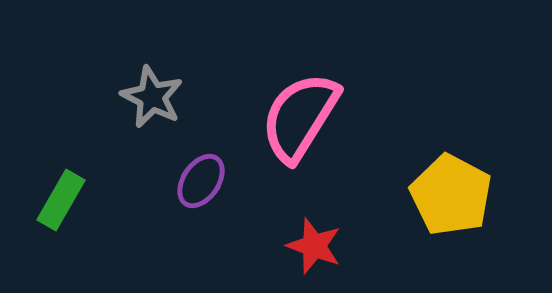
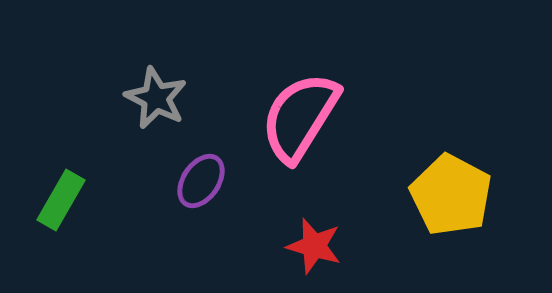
gray star: moved 4 px right, 1 px down
red star: rotated 4 degrees counterclockwise
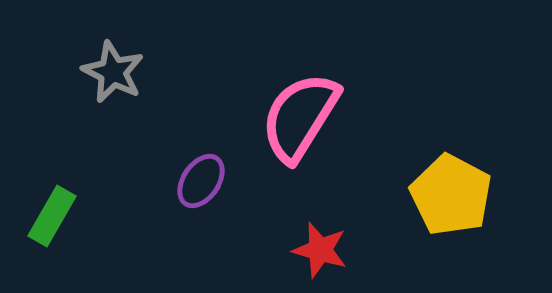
gray star: moved 43 px left, 26 px up
green rectangle: moved 9 px left, 16 px down
red star: moved 6 px right, 4 px down
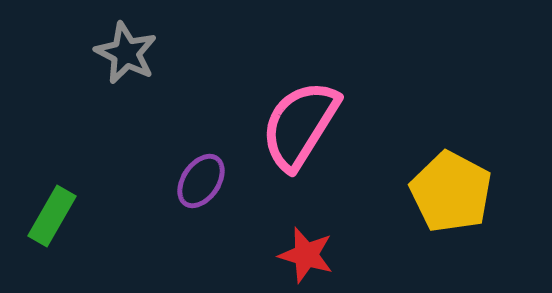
gray star: moved 13 px right, 19 px up
pink semicircle: moved 8 px down
yellow pentagon: moved 3 px up
red star: moved 14 px left, 5 px down
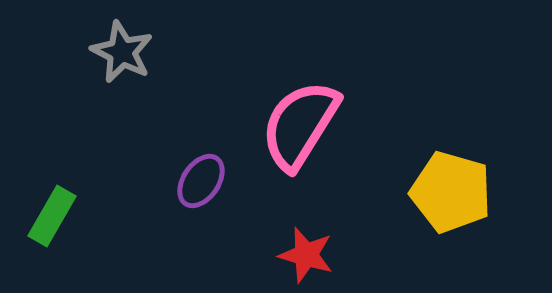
gray star: moved 4 px left, 1 px up
yellow pentagon: rotated 12 degrees counterclockwise
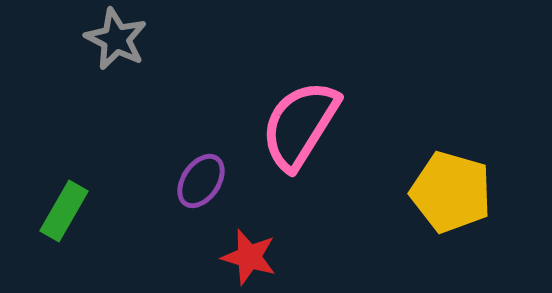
gray star: moved 6 px left, 13 px up
green rectangle: moved 12 px right, 5 px up
red star: moved 57 px left, 2 px down
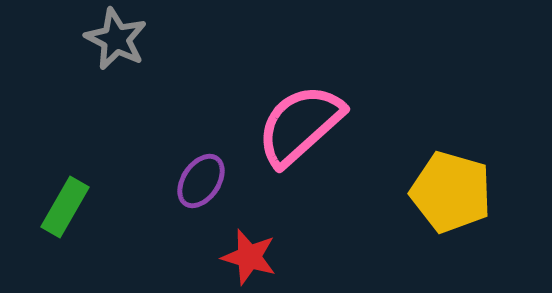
pink semicircle: rotated 16 degrees clockwise
green rectangle: moved 1 px right, 4 px up
